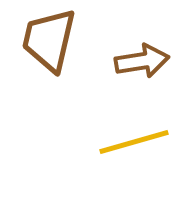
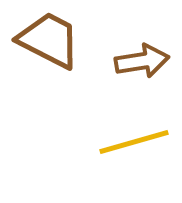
brown trapezoid: rotated 104 degrees clockwise
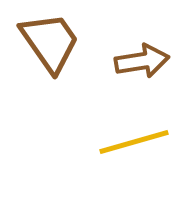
brown trapezoid: moved 1 px right, 2 px down; rotated 28 degrees clockwise
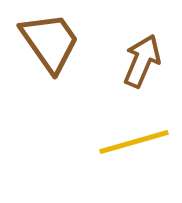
brown arrow: rotated 58 degrees counterclockwise
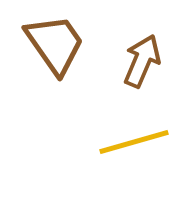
brown trapezoid: moved 5 px right, 2 px down
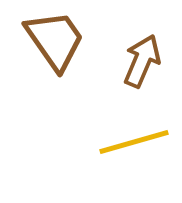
brown trapezoid: moved 4 px up
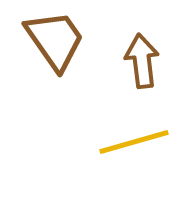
brown arrow: rotated 30 degrees counterclockwise
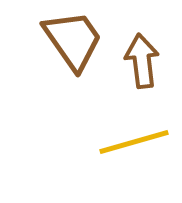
brown trapezoid: moved 18 px right
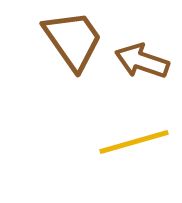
brown arrow: rotated 64 degrees counterclockwise
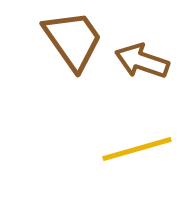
yellow line: moved 3 px right, 7 px down
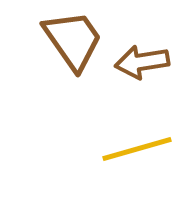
brown arrow: moved 1 px down; rotated 28 degrees counterclockwise
